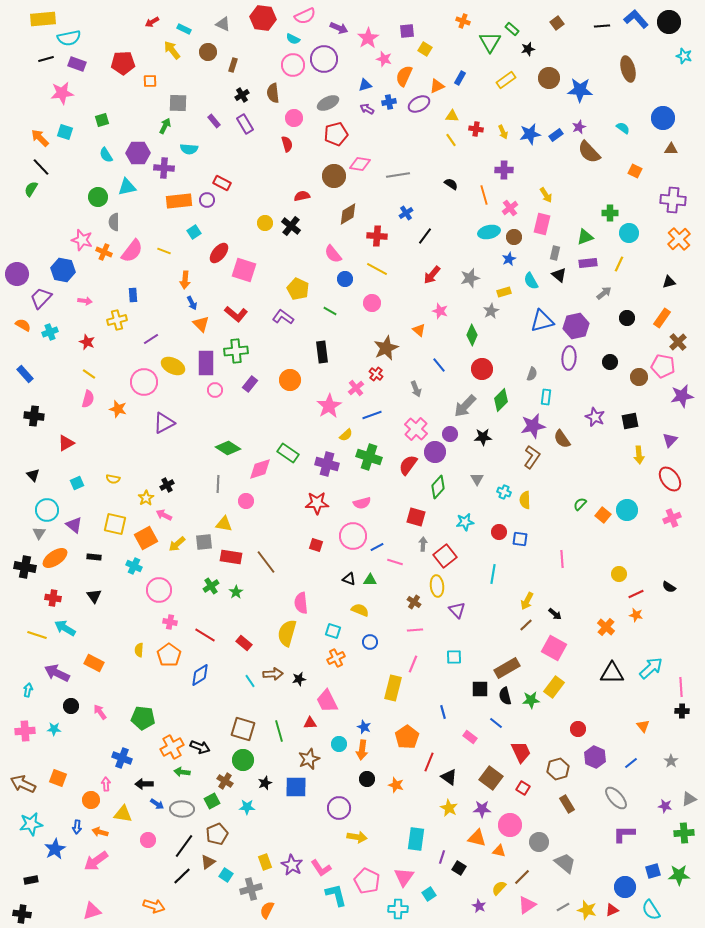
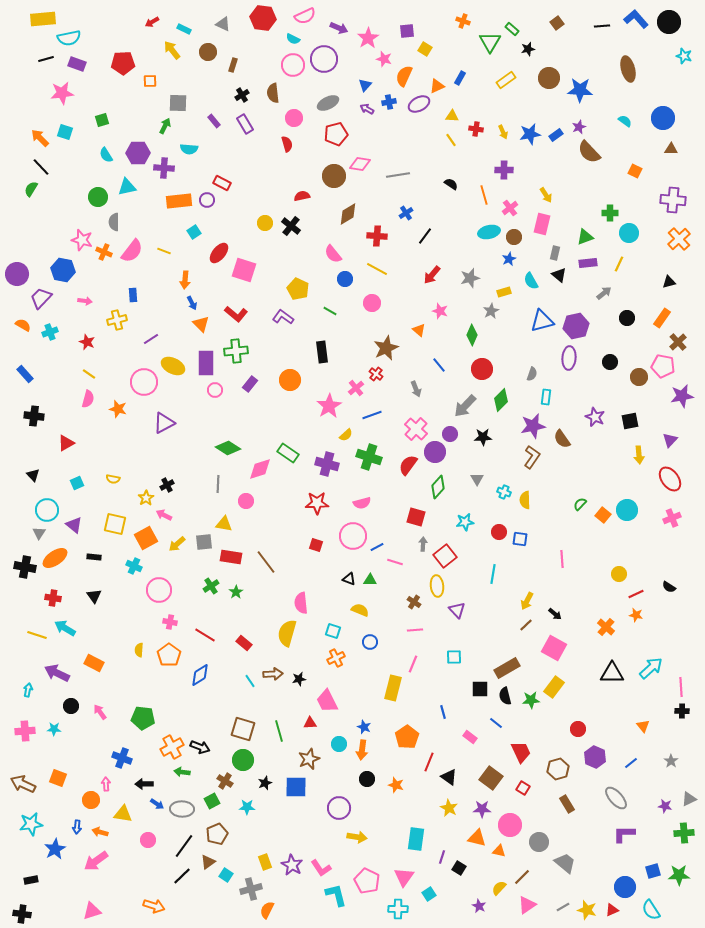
blue triangle at (365, 85): rotated 32 degrees counterclockwise
cyan semicircle at (623, 128): moved 2 px right, 7 px up
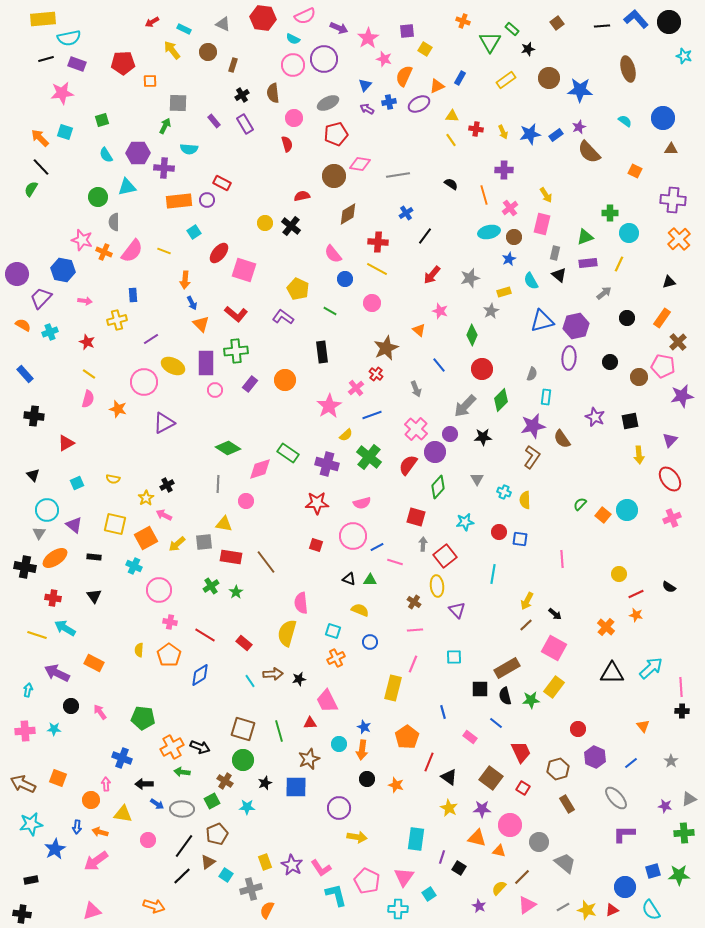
red cross at (377, 236): moved 1 px right, 6 px down
orange circle at (290, 380): moved 5 px left
green cross at (369, 457): rotated 20 degrees clockwise
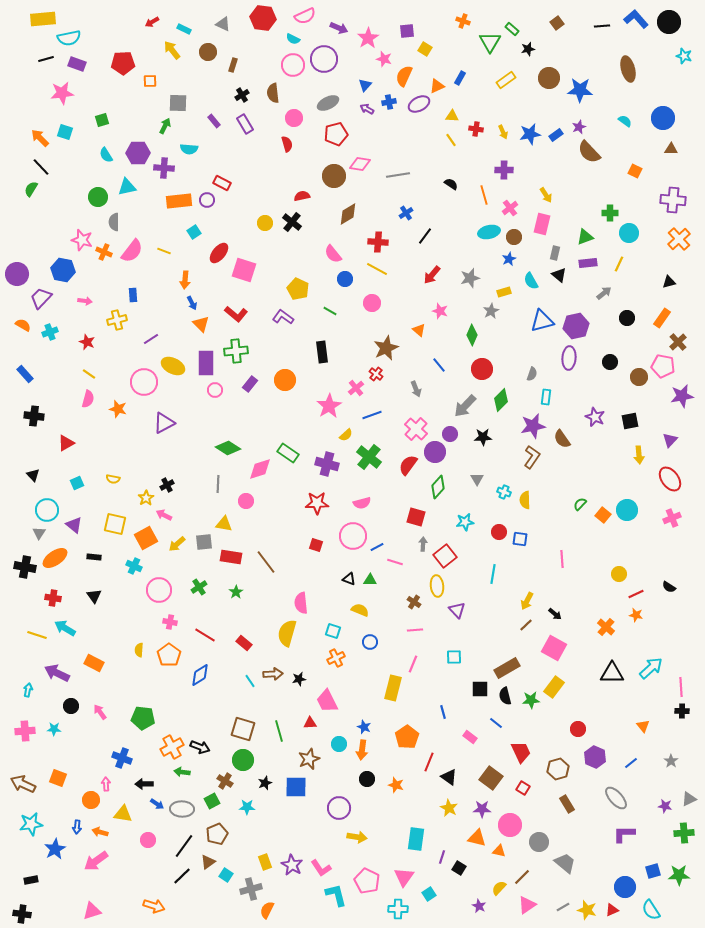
black cross at (291, 226): moved 1 px right, 4 px up
green cross at (211, 586): moved 12 px left, 1 px down
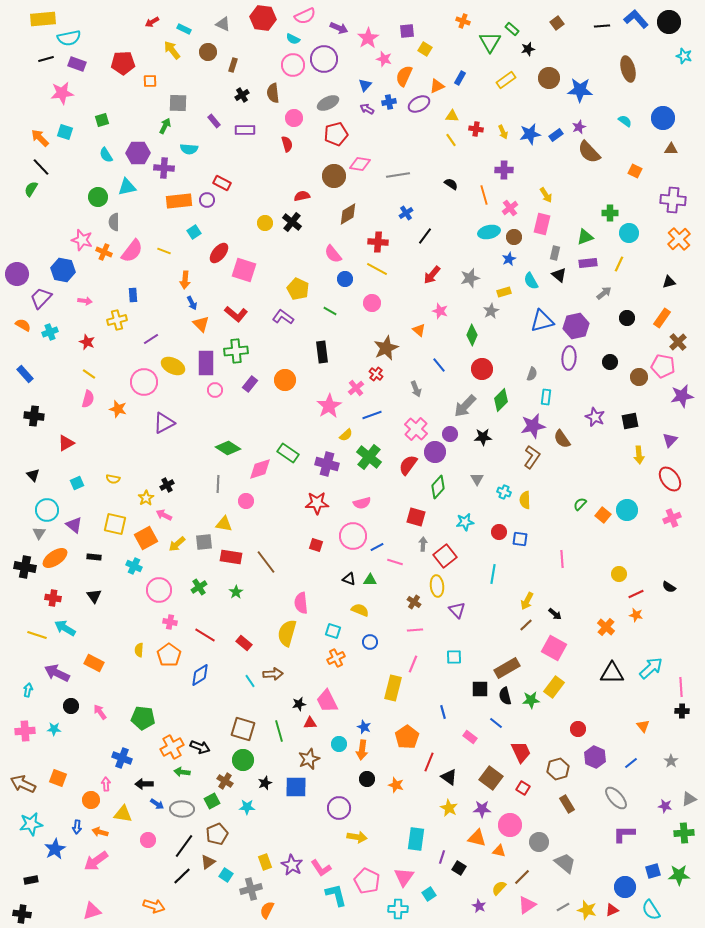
purple rectangle at (245, 124): moved 6 px down; rotated 60 degrees counterclockwise
black star at (299, 679): moved 25 px down
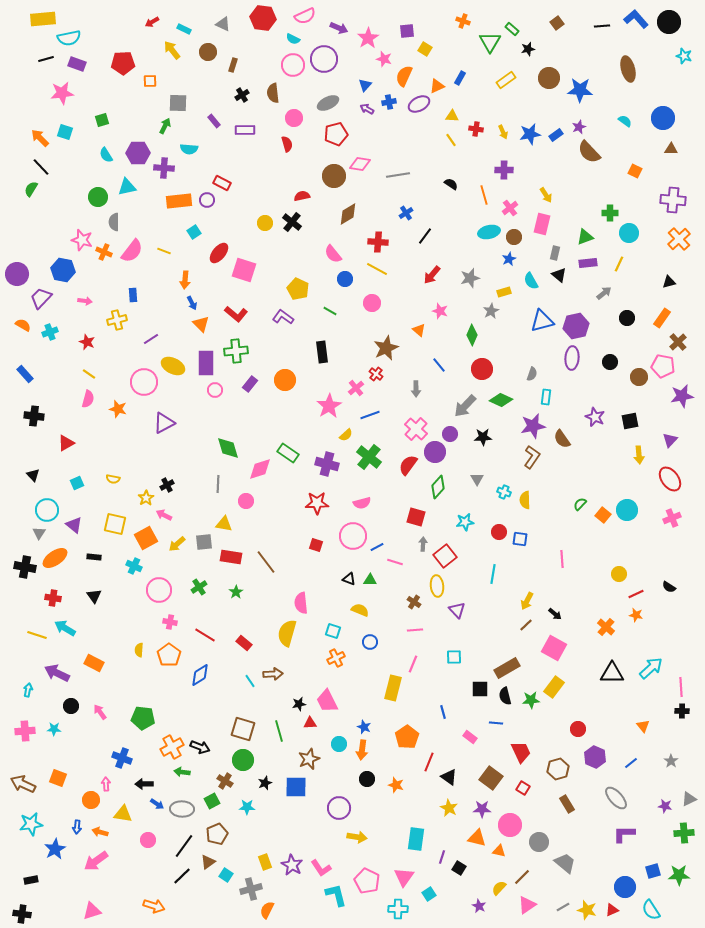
purple ellipse at (569, 358): moved 3 px right
gray arrow at (416, 389): rotated 21 degrees clockwise
green diamond at (501, 400): rotated 70 degrees clockwise
blue line at (372, 415): moved 2 px left
green diamond at (228, 448): rotated 40 degrees clockwise
blue line at (496, 723): rotated 32 degrees counterclockwise
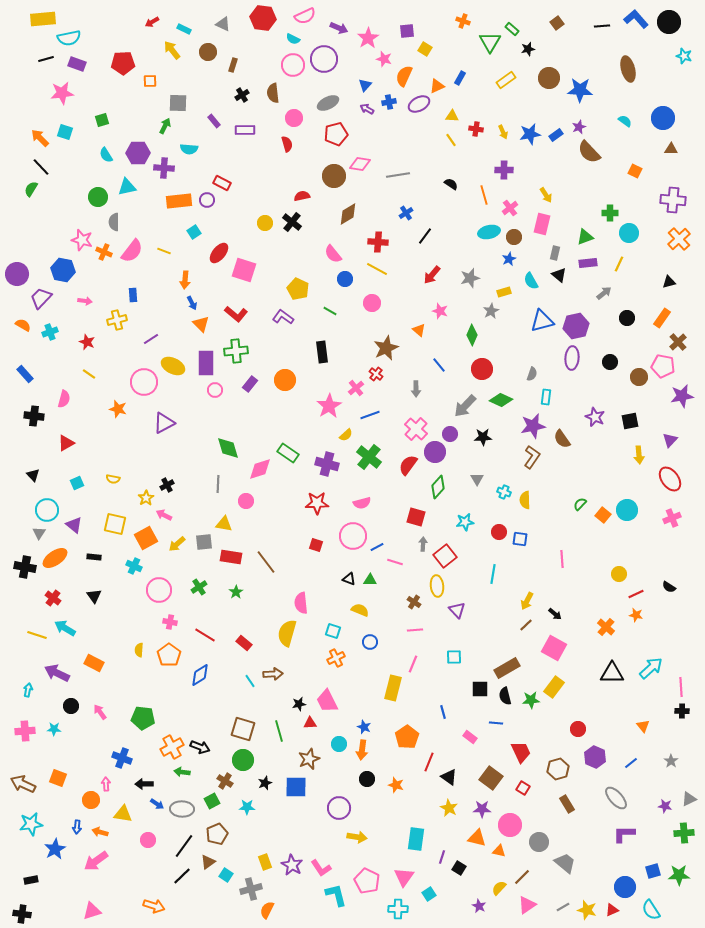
pink semicircle at (88, 399): moved 24 px left
red cross at (53, 598): rotated 28 degrees clockwise
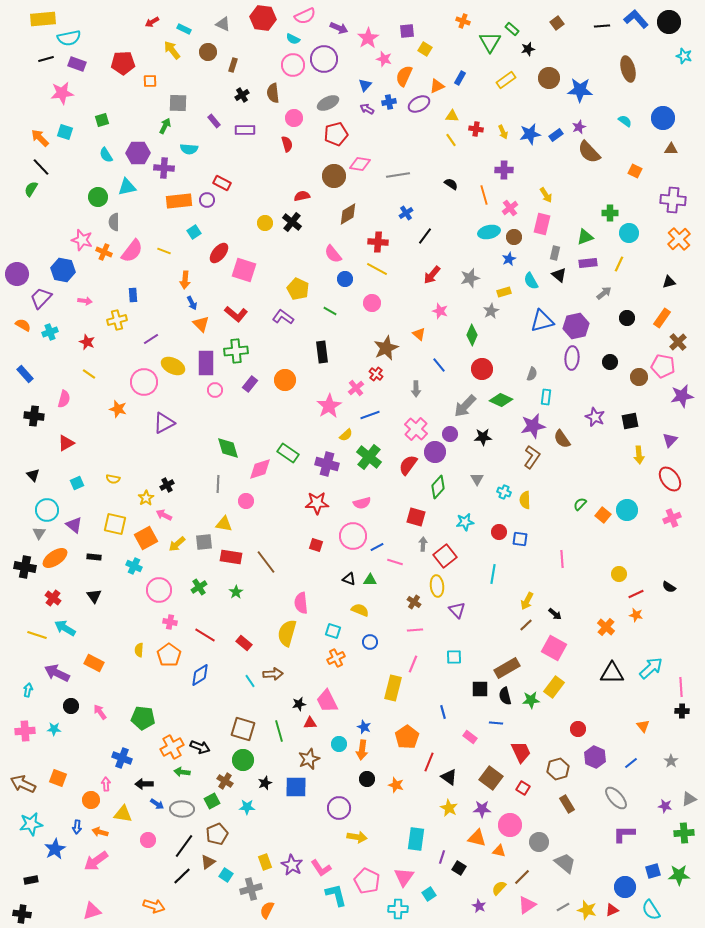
orange triangle at (419, 330): moved 4 px down
